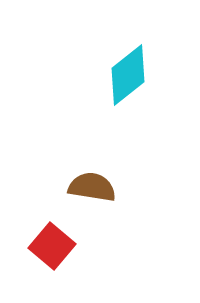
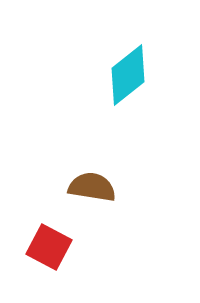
red square: moved 3 px left, 1 px down; rotated 12 degrees counterclockwise
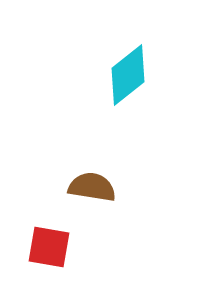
red square: rotated 18 degrees counterclockwise
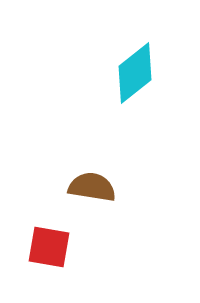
cyan diamond: moved 7 px right, 2 px up
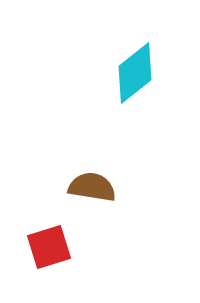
red square: rotated 27 degrees counterclockwise
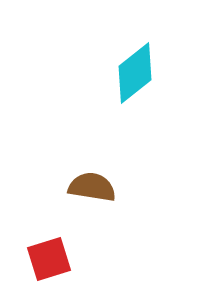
red square: moved 12 px down
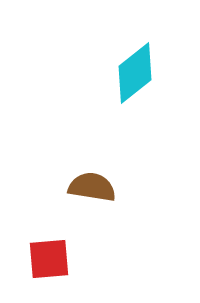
red square: rotated 12 degrees clockwise
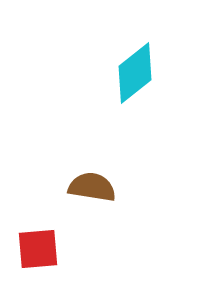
red square: moved 11 px left, 10 px up
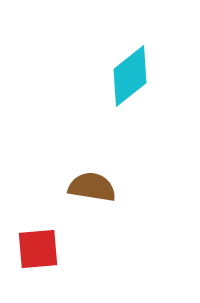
cyan diamond: moved 5 px left, 3 px down
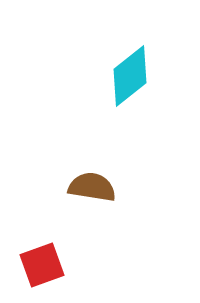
red square: moved 4 px right, 16 px down; rotated 15 degrees counterclockwise
